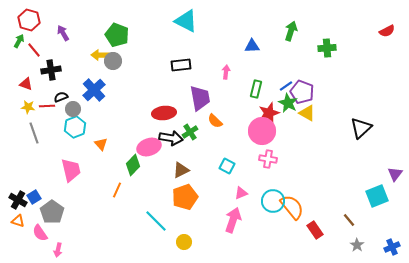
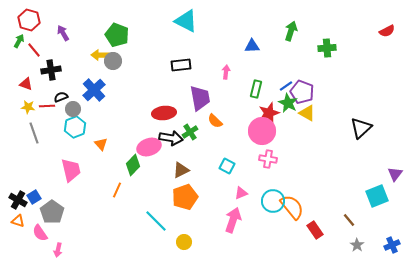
blue cross at (392, 247): moved 2 px up
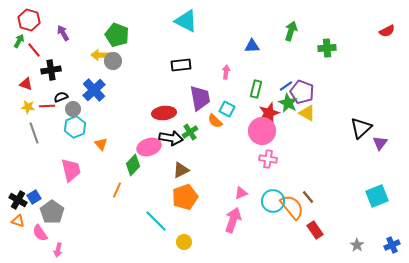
cyan square at (227, 166): moved 57 px up
purple triangle at (395, 174): moved 15 px left, 31 px up
brown line at (349, 220): moved 41 px left, 23 px up
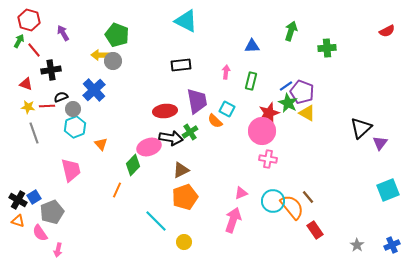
green rectangle at (256, 89): moved 5 px left, 8 px up
purple trapezoid at (200, 98): moved 3 px left, 3 px down
red ellipse at (164, 113): moved 1 px right, 2 px up
cyan square at (377, 196): moved 11 px right, 6 px up
gray pentagon at (52, 212): rotated 15 degrees clockwise
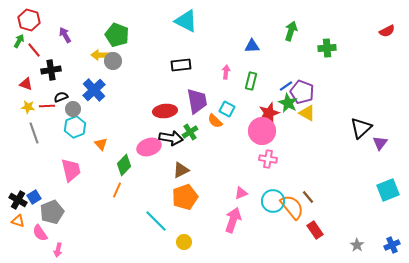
purple arrow at (63, 33): moved 2 px right, 2 px down
green diamond at (133, 165): moved 9 px left
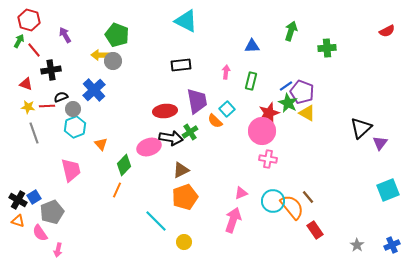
cyan square at (227, 109): rotated 21 degrees clockwise
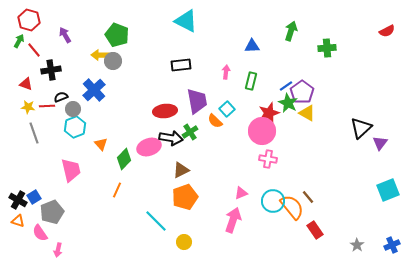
purple pentagon at (302, 92): rotated 15 degrees clockwise
green diamond at (124, 165): moved 6 px up
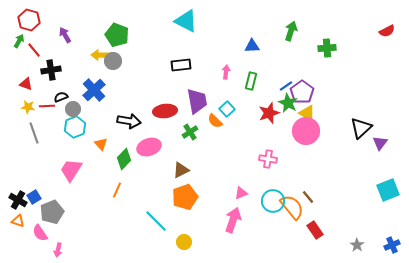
pink circle at (262, 131): moved 44 px right
black arrow at (171, 138): moved 42 px left, 17 px up
pink trapezoid at (71, 170): rotated 135 degrees counterclockwise
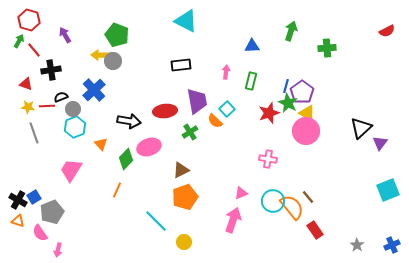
blue line at (286, 86): rotated 40 degrees counterclockwise
green diamond at (124, 159): moved 2 px right
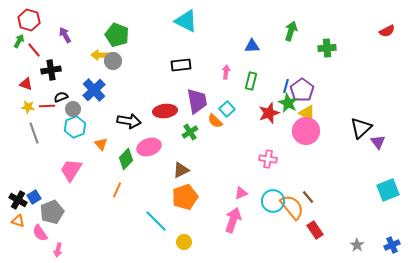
purple pentagon at (302, 92): moved 2 px up
purple triangle at (380, 143): moved 2 px left, 1 px up; rotated 14 degrees counterclockwise
